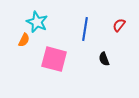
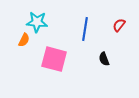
cyan star: rotated 20 degrees counterclockwise
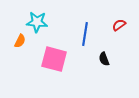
red semicircle: rotated 16 degrees clockwise
blue line: moved 5 px down
orange semicircle: moved 4 px left, 1 px down
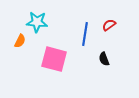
red semicircle: moved 10 px left
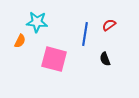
black semicircle: moved 1 px right
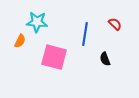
red semicircle: moved 6 px right, 1 px up; rotated 80 degrees clockwise
pink square: moved 2 px up
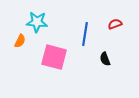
red semicircle: rotated 64 degrees counterclockwise
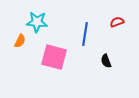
red semicircle: moved 2 px right, 2 px up
black semicircle: moved 1 px right, 2 px down
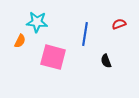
red semicircle: moved 2 px right, 2 px down
pink square: moved 1 px left
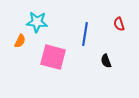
red semicircle: rotated 88 degrees counterclockwise
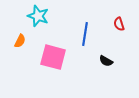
cyan star: moved 1 px right, 6 px up; rotated 15 degrees clockwise
black semicircle: rotated 40 degrees counterclockwise
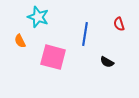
cyan star: moved 1 px down
orange semicircle: rotated 128 degrees clockwise
black semicircle: moved 1 px right, 1 px down
